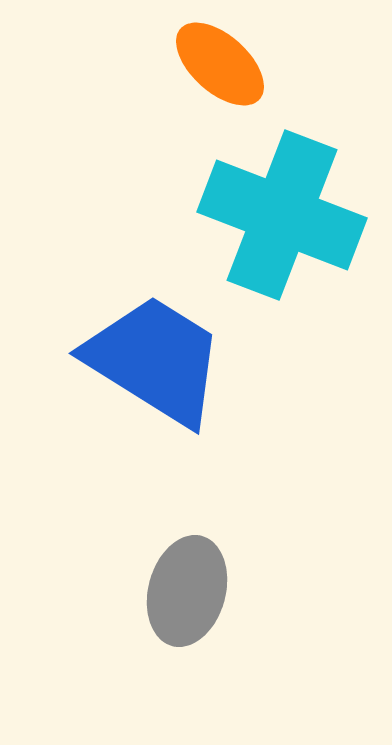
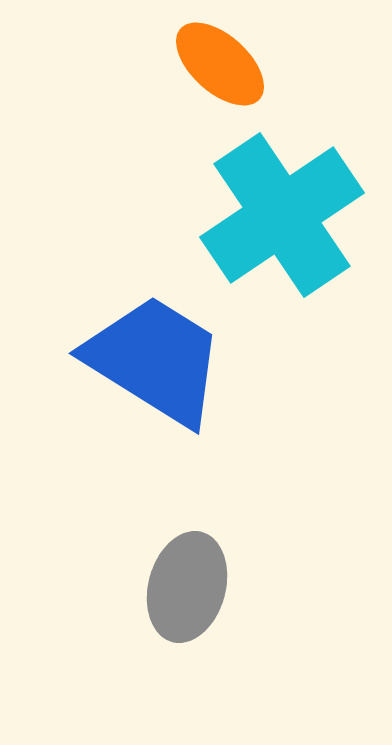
cyan cross: rotated 35 degrees clockwise
gray ellipse: moved 4 px up
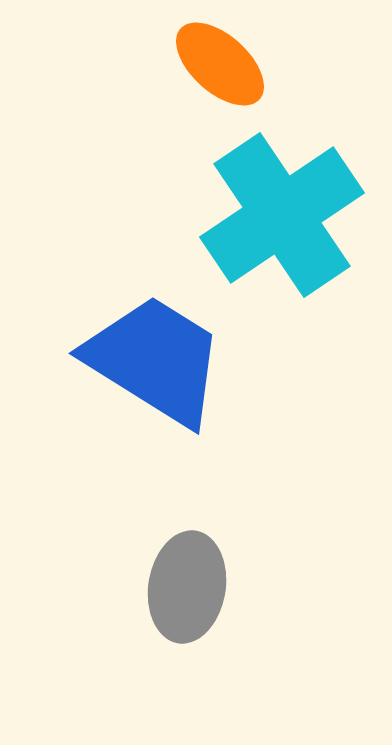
gray ellipse: rotated 6 degrees counterclockwise
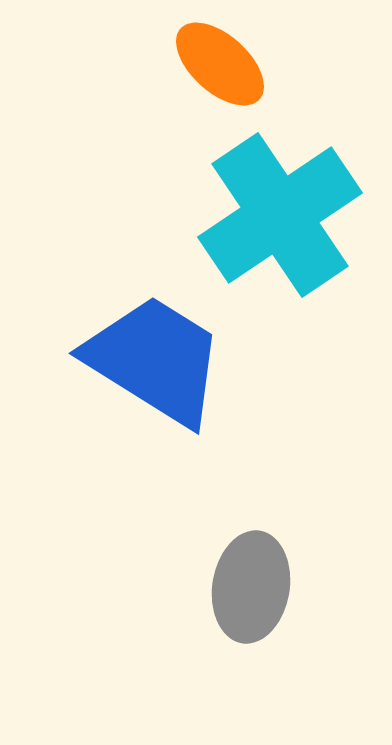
cyan cross: moved 2 px left
gray ellipse: moved 64 px right
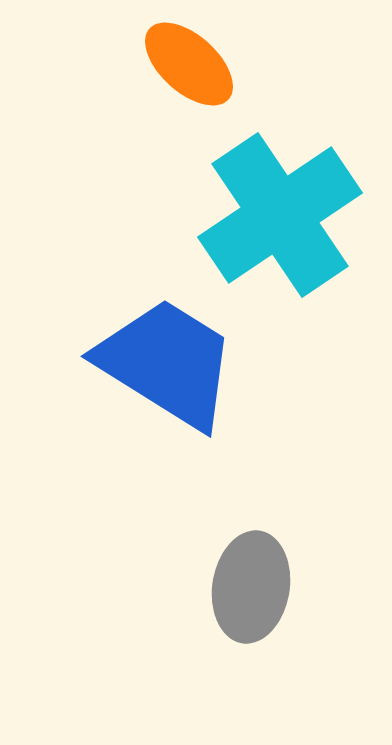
orange ellipse: moved 31 px left
blue trapezoid: moved 12 px right, 3 px down
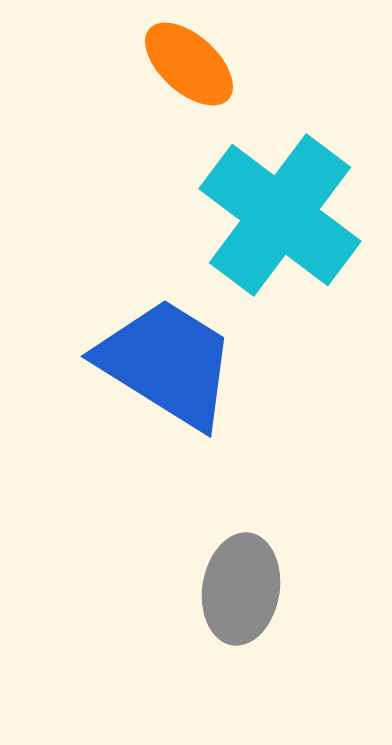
cyan cross: rotated 19 degrees counterclockwise
gray ellipse: moved 10 px left, 2 px down
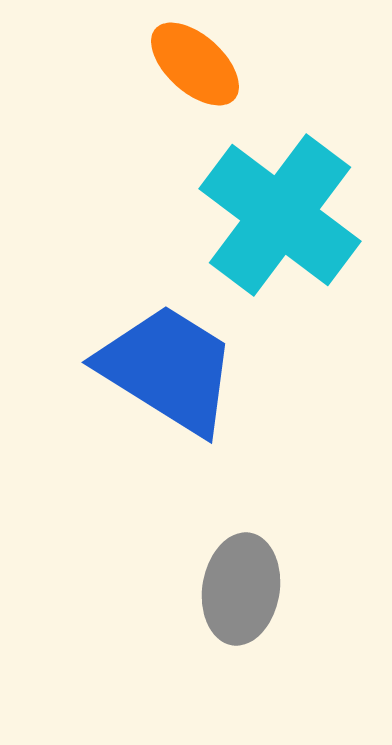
orange ellipse: moved 6 px right
blue trapezoid: moved 1 px right, 6 px down
